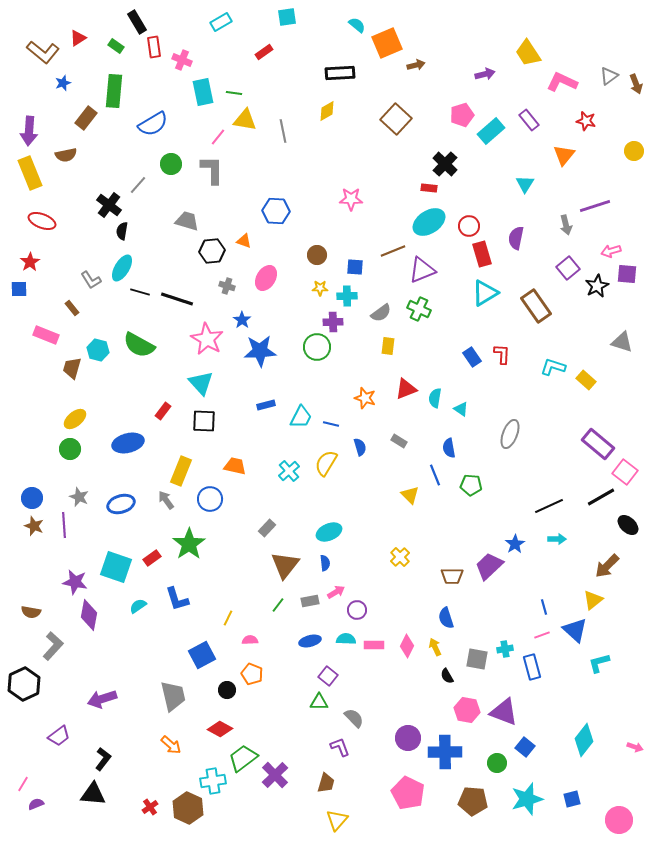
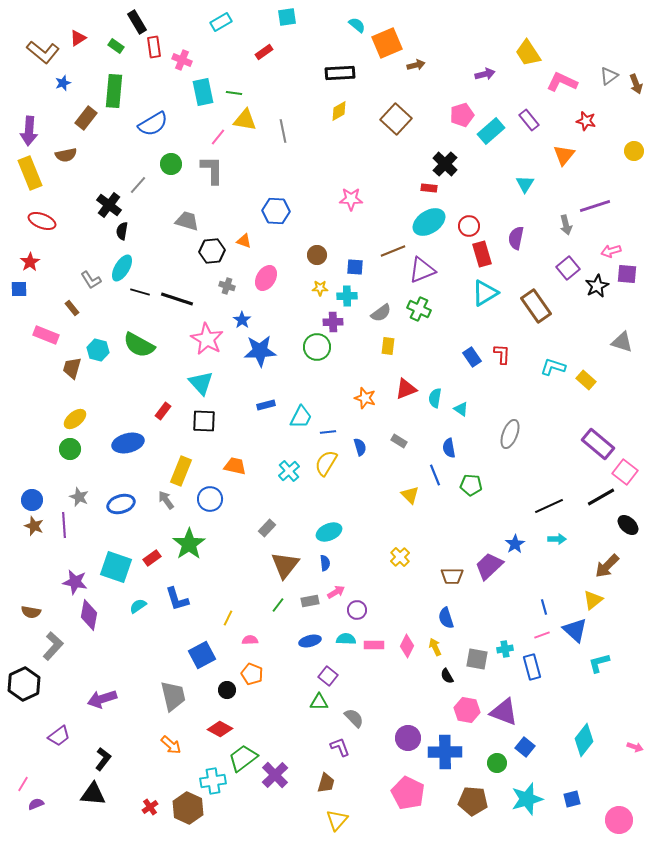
yellow diamond at (327, 111): moved 12 px right
blue line at (331, 424): moved 3 px left, 8 px down; rotated 21 degrees counterclockwise
blue circle at (32, 498): moved 2 px down
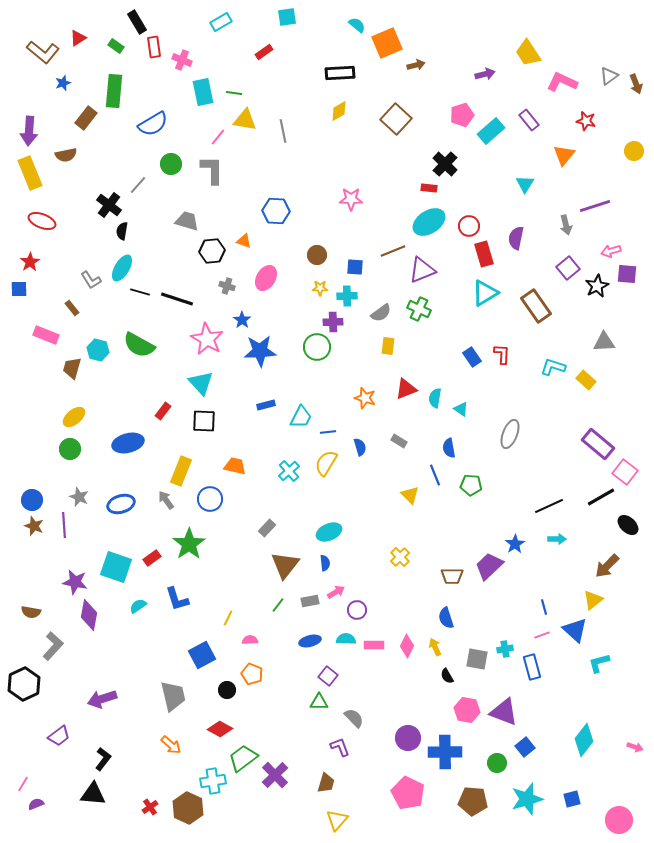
red rectangle at (482, 254): moved 2 px right
gray triangle at (622, 342): moved 18 px left; rotated 20 degrees counterclockwise
yellow ellipse at (75, 419): moved 1 px left, 2 px up
blue square at (525, 747): rotated 12 degrees clockwise
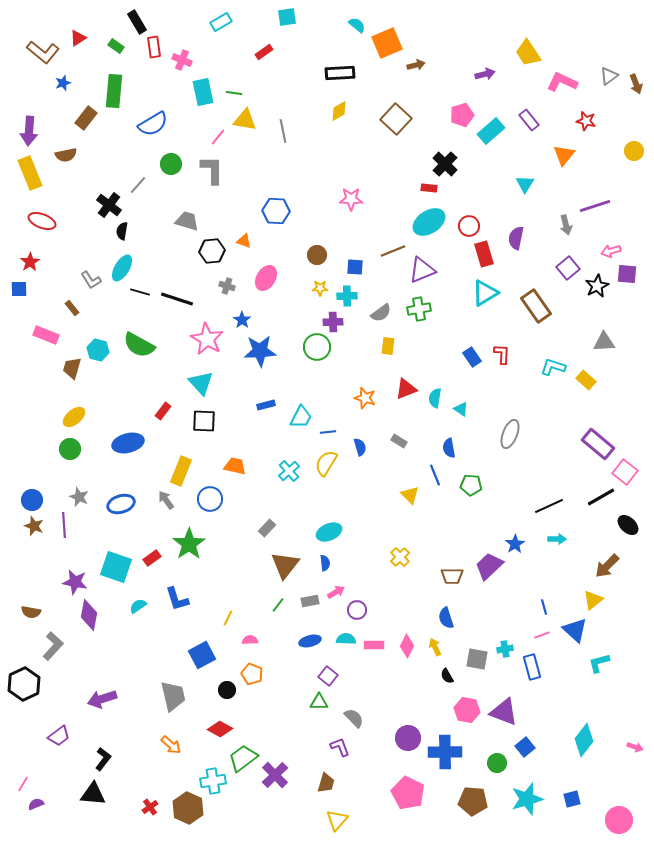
green cross at (419, 309): rotated 35 degrees counterclockwise
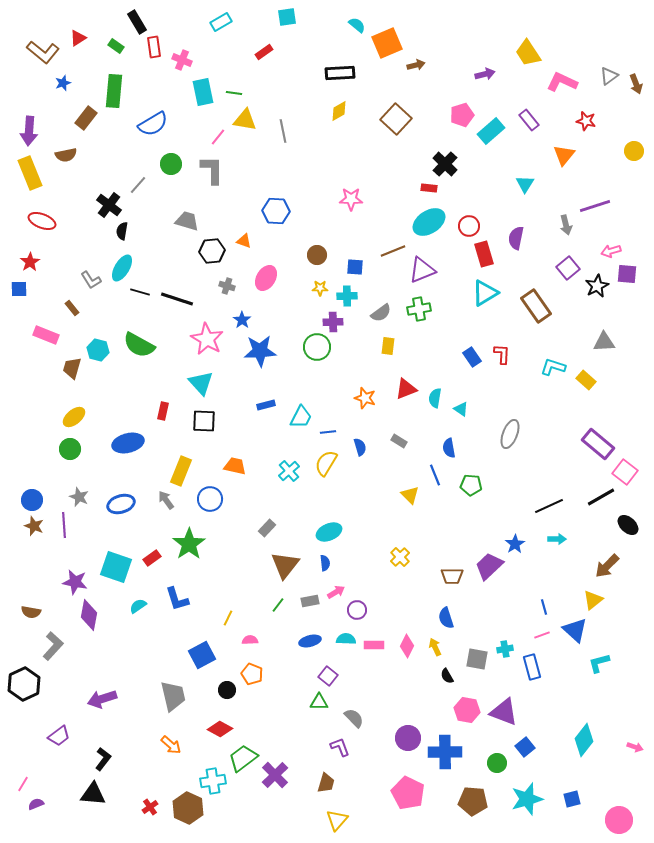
red rectangle at (163, 411): rotated 24 degrees counterclockwise
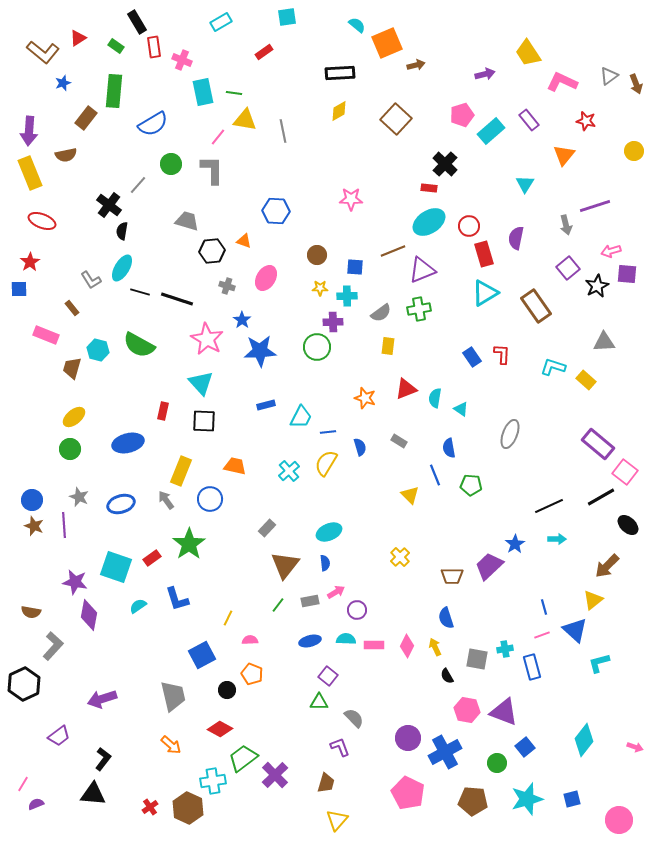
blue cross at (445, 752): rotated 28 degrees counterclockwise
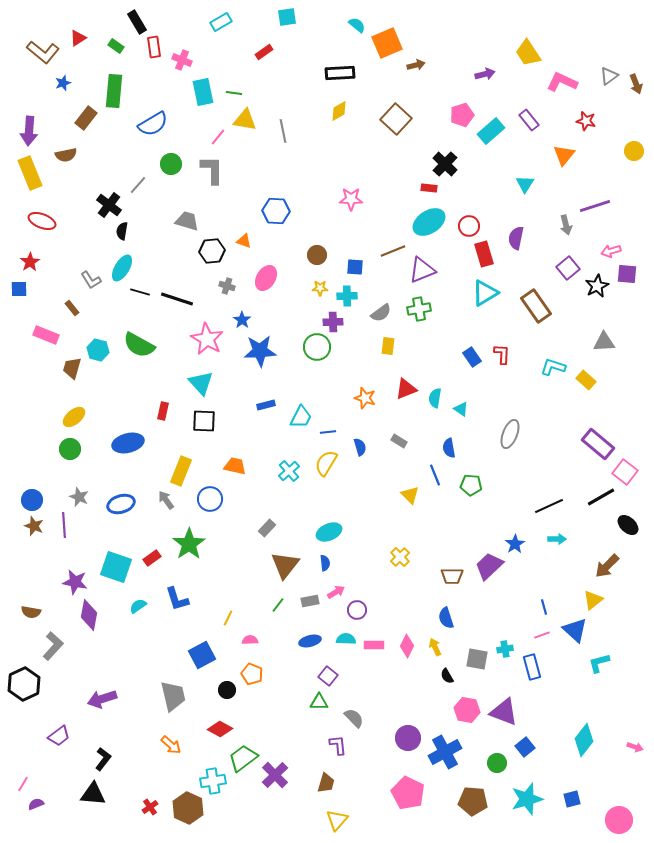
purple L-shape at (340, 747): moved 2 px left, 2 px up; rotated 15 degrees clockwise
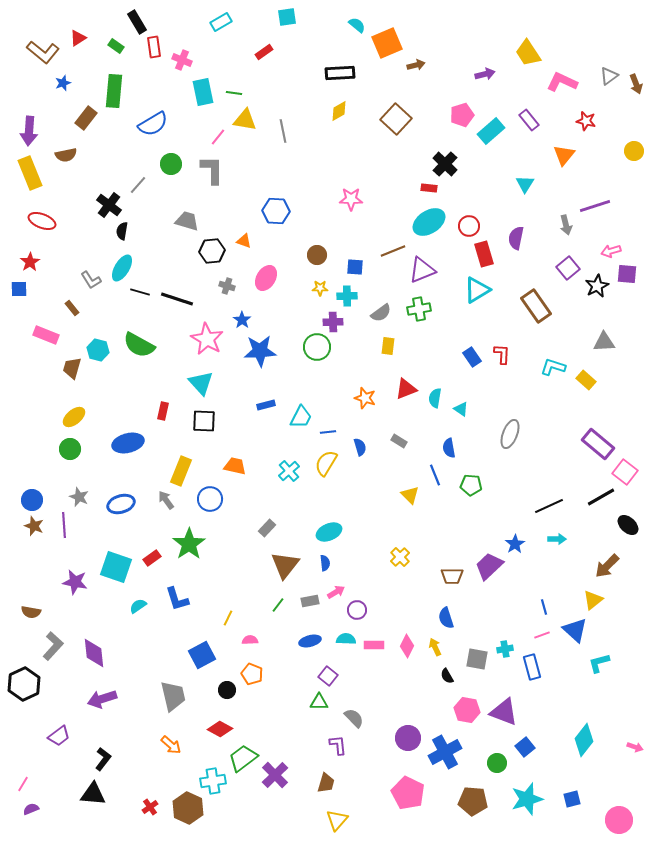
cyan triangle at (485, 293): moved 8 px left, 3 px up
purple diamond at (89, 615): moved 5 px right, 38 px down; rotated 16 degrees counterclockwise
purple semicircle at (36, 804): moved 5 px left, 5 px down
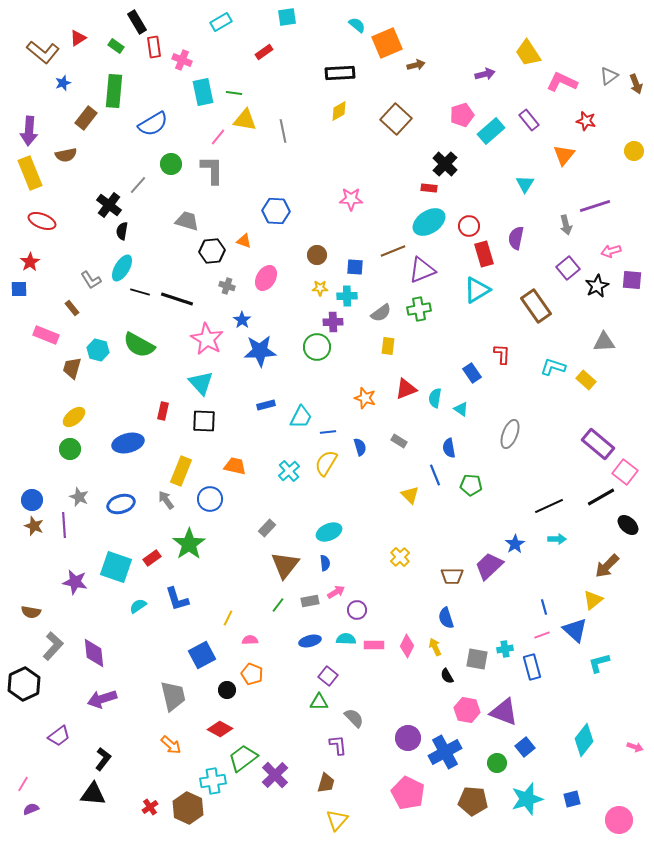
purple square at (627, 274): moved 5 px right, 6 px down
blue rectangle at (472, 357): moved 16 px down
